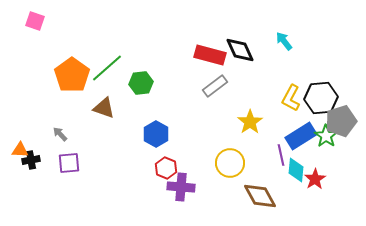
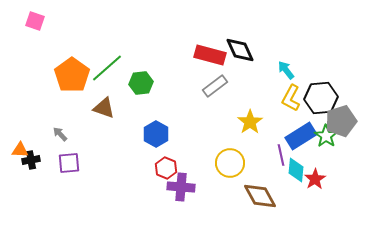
cyan arrow: moved 2 px right, 29 px down
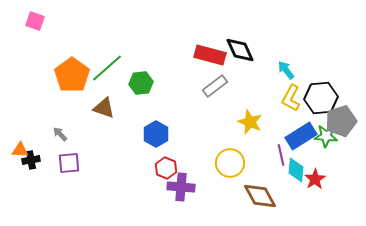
yellow star: rotated 15 degrees counterclockwise
green star: rotated 30 degrees counterclockwise
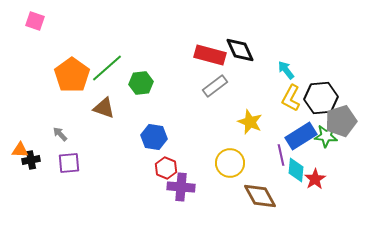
blue hexagon: moved 2 px left, 3 px down; rotated 20 degrees counterclockwise
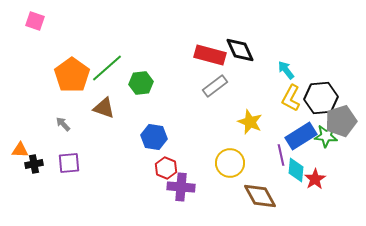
gray arrow: moved 3 px right, 10 px up
black cross: moved 3 px right, 4 px down
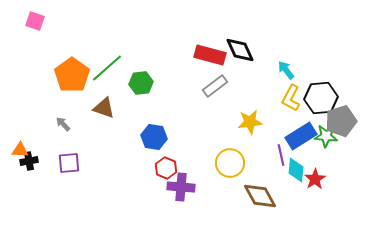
yellow star: rotated 30 degrees counterclockwise
black cross: moved 5 px left, 3 px up
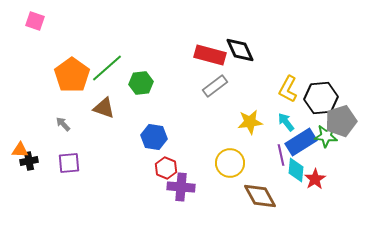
cyan arrow: moved 52 px down
yellow L-shape: moved 3 px left, 9 px up
blue rectangle: moved 6 px down
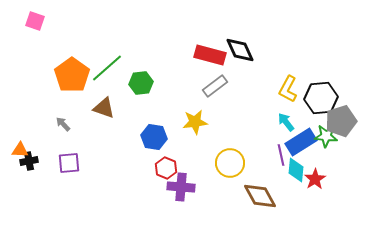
yellow star: moved 55 px left
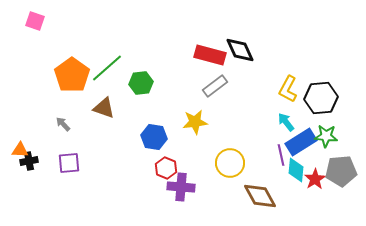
gray pentagon: moved 50 px down; rotated 12 degrees clockwise
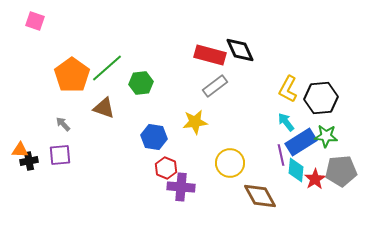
purple square: moved 9 px left, 8 px up
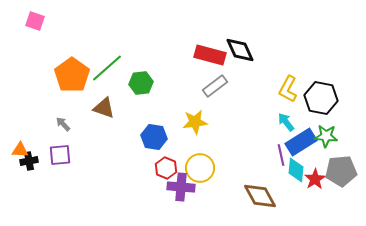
black hexagon: rotated 16 degrees clockwise
yellow circle: moved 30 px left, 5 px down
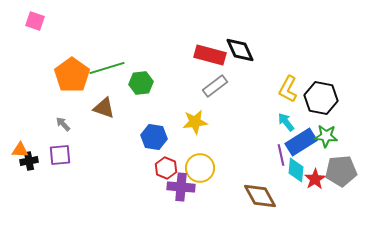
green line: rotated 24 degrees clockwise
